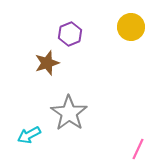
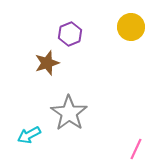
pink line: moved 2 px left
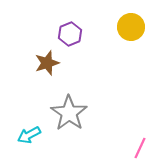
pink line: moved 4 px right, 1 px up
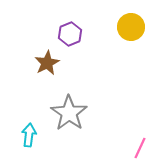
brown star: rotated 10 degrees counterclockwise
cyan arrow: rotated 125 degrees clockwise
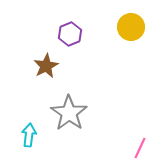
brown star: moved 1 px left, 3 px down
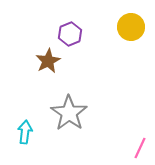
brown star: moved 2 px right, 5 px up
cyan arrow: moved 4 px left, 3 px up
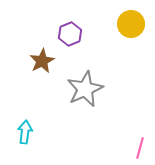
yellow circle: moved 3 px up
brown star: moved 6 px left
gray star: moved 16 px right, 24 px up; rotated 12 degrees clockwise
pink line: rotated 10 degrees counterclockwise
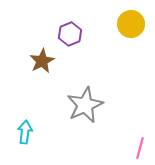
gray star: moved 16 px down
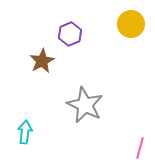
gray star: rotated 21 degrees counterclockwise
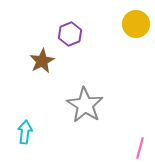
yellow circle: moved 5 px right
gray star: rotated 6 degrees clockwise
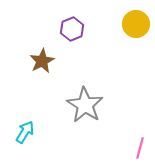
purple hexagon: moved 2 px right, 5 px up
cyan arrow: rotated 25 degrees clockwise
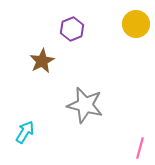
gray star: rotated 18 degrees counterclockwise
